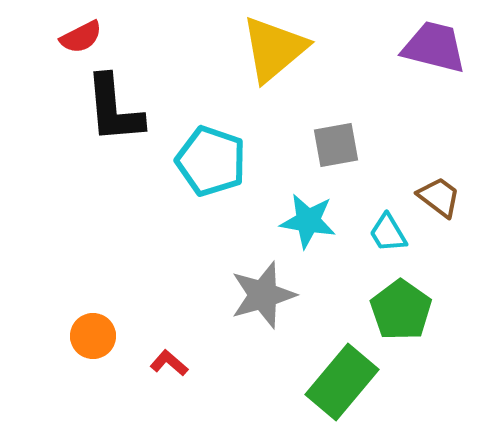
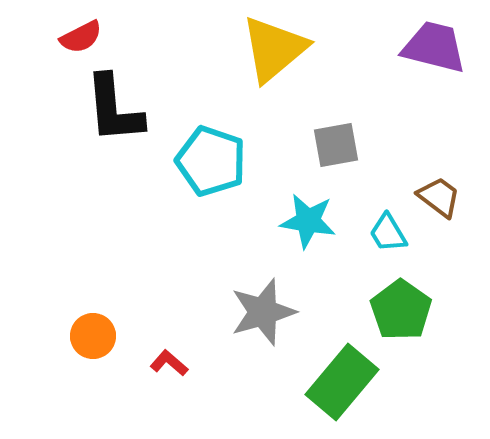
gray star: moved 17 px down
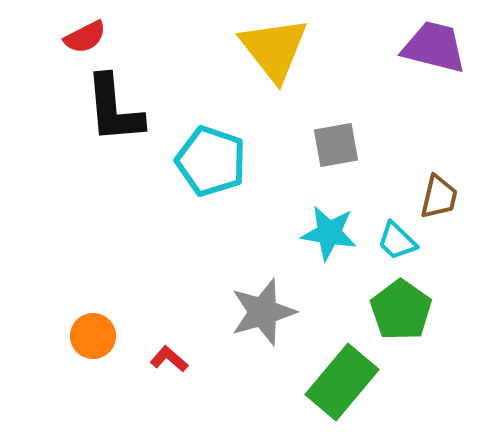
red semicircle: moved 4 px right
yellow triangle: rotated 28 degrees counterclockwise
brown trapezoid: rotated 66 degrees clockwise
cyan star: moved 21 px right, 12 px down
cyan trapezoid: moved 9 px right, 8 px down; rotated 15 degrees counterclockwise
red L-shape: moved 4 px up
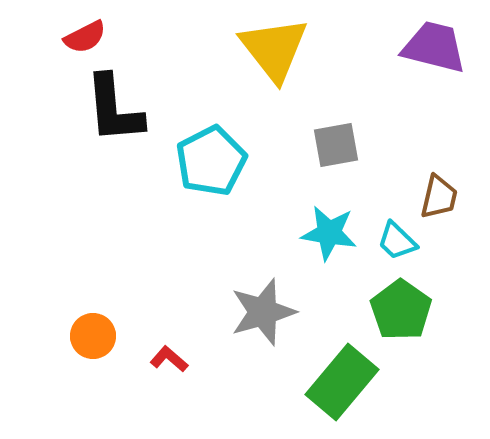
cyan pentagon: rotated 26 degrees clockwise
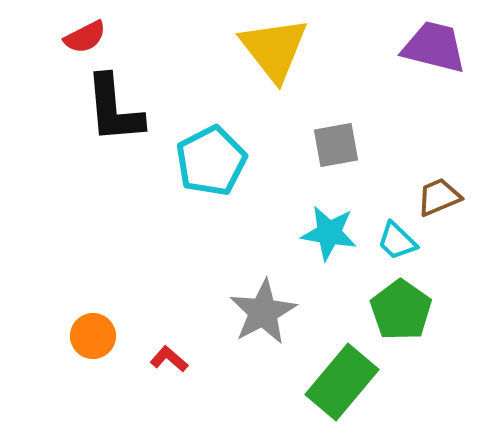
brown trapezoid: rotated 126 degrees counterclockwise
gray star: rotated 12 degrees counterclockwise
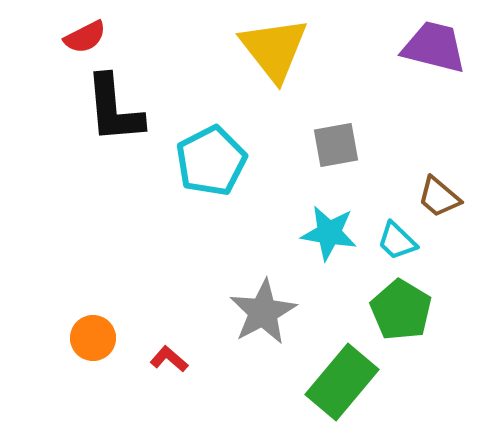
brown trapezoid: rotated 117 degrees counterclockwise
green pentagon: rotated 4 degrees counterclockwise
orange circle: moved 2 px down
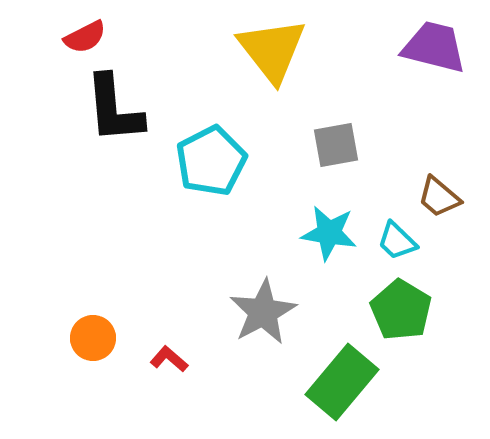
yellow triangle: moved 2 px left, 1 px down
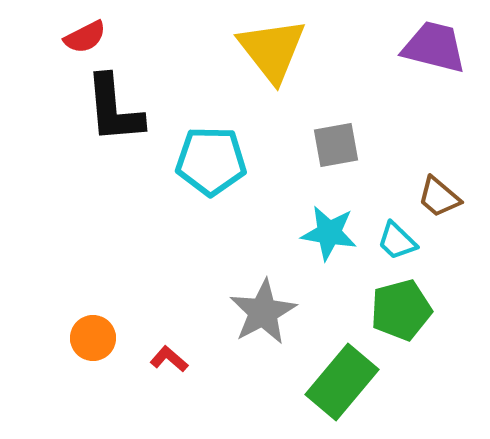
cyan pentagon: rotated 28 degrees clockwise
green pentagon: rotated 26 degrees clockwise
